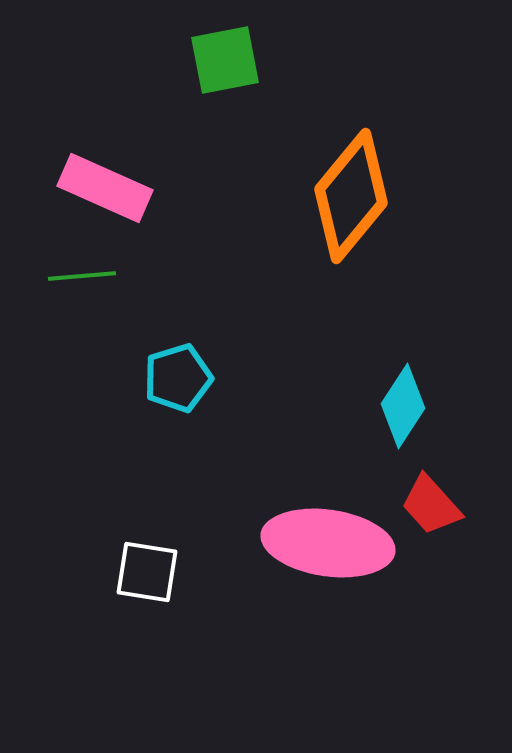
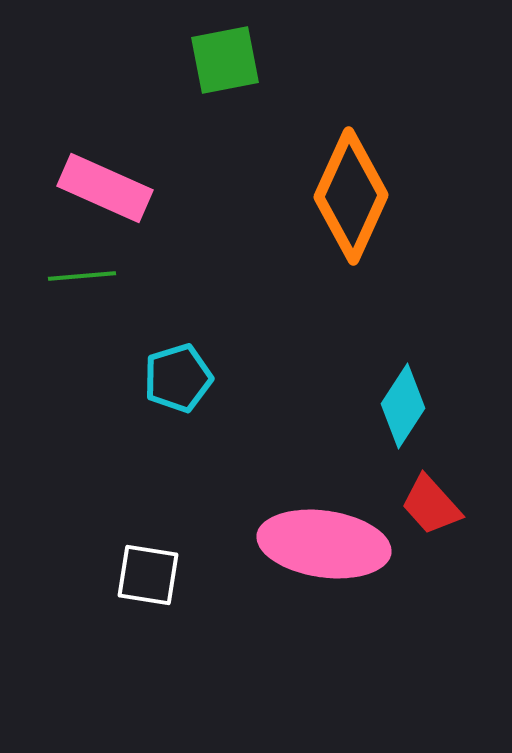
orange diamond: rotated 15 degrees counterclockwise
pink ellipse: moved 4 px left, 1 px down
white square: moved 1 px right, 3 px down
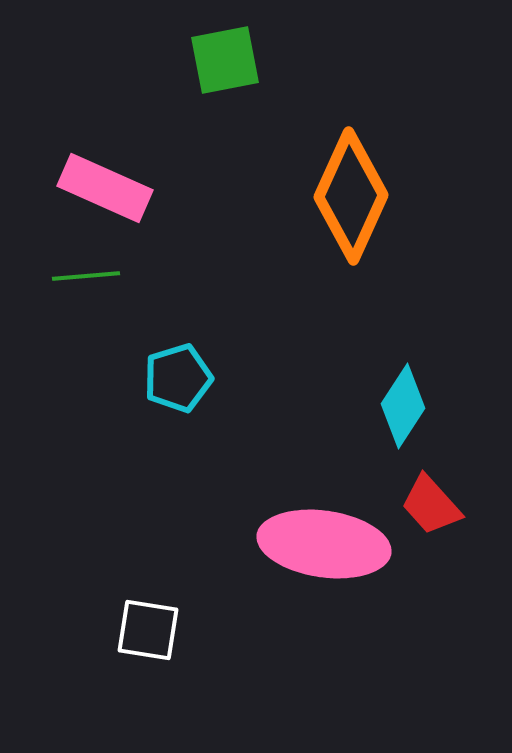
green line: moved 4 px right
white square: moved 55 px down
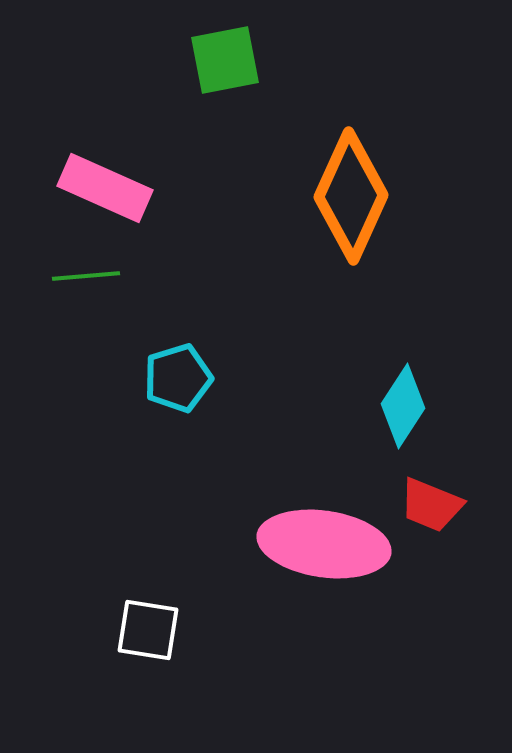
red trapezoid: rotated 26 degrees counterclockwise
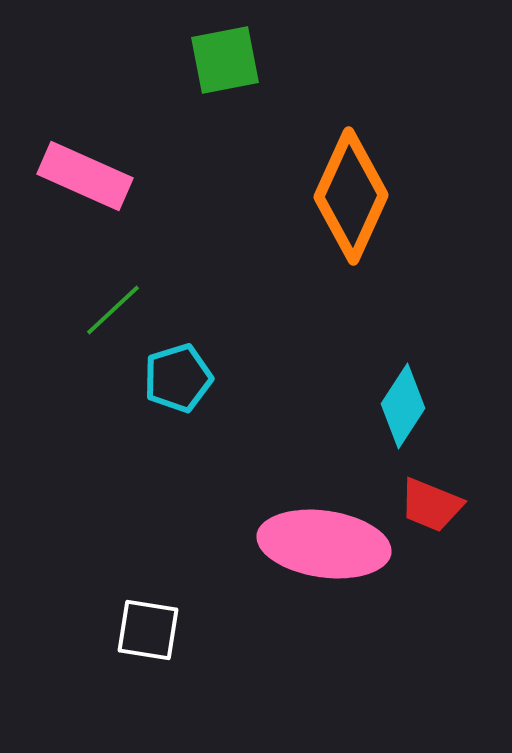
pink rectangle: moved 20 px left, 12 px up
green line: moved 27 px right, 34 px down; rotated 38 degrees counterclockwise
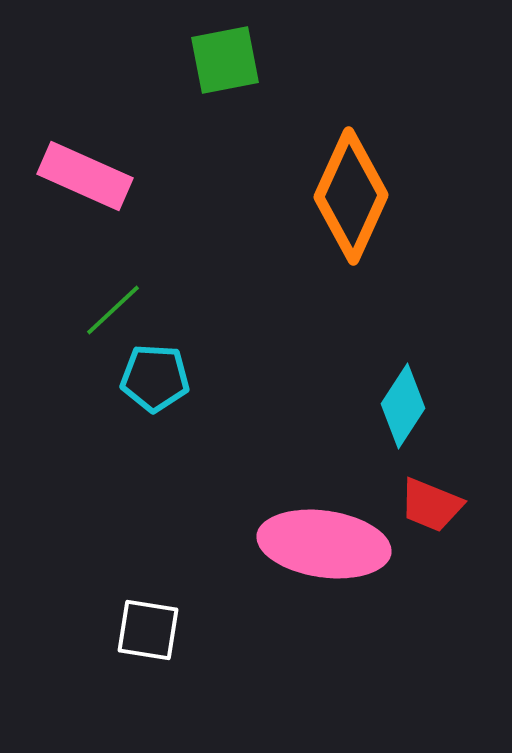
cyan pentagon: moved 23 px left; rotated 20 degrees clockwise
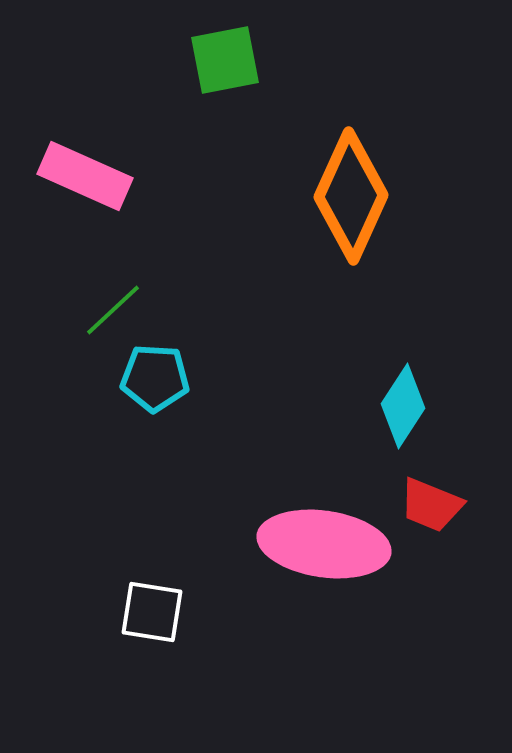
white square: moved 4 px right, 18 px up
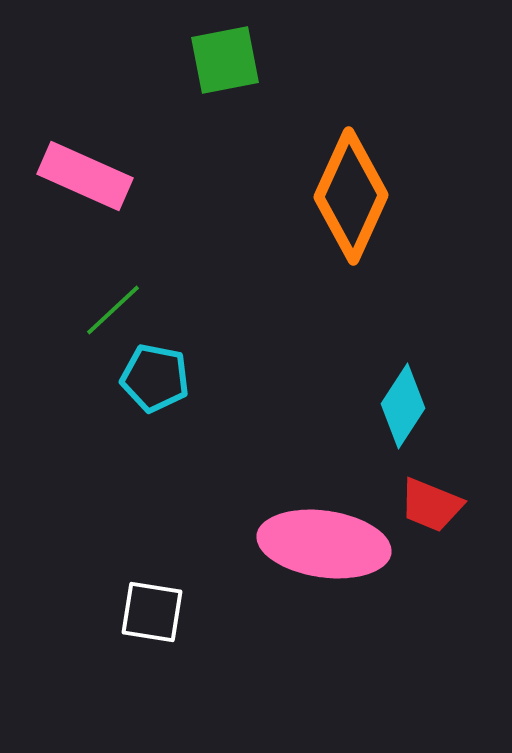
cyan pentagon: rotated 8 degrees clockwise
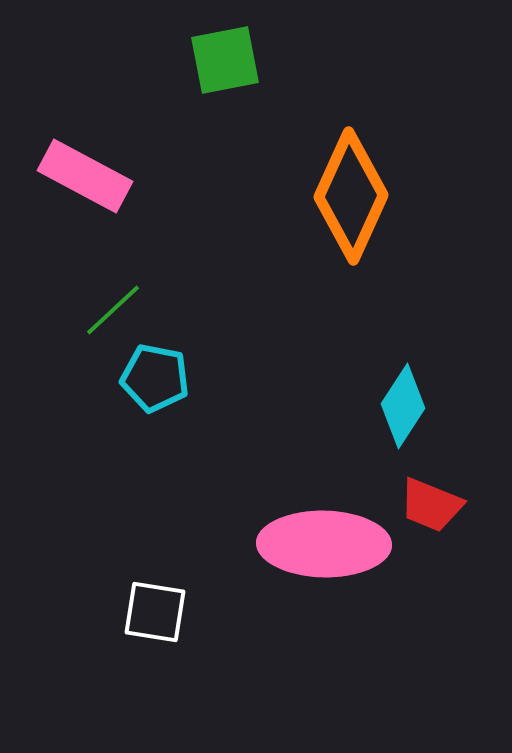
pink rectangle: rotated 4 degrees clockwise
pink ellipse: rotated 7 degrees counterclockwise
white square: moved 3 px right
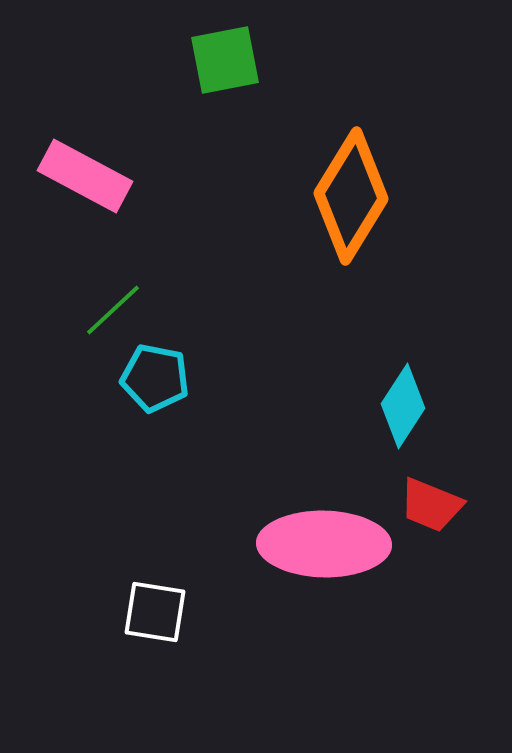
orange diamond: rotated 7 degrees clockwise
